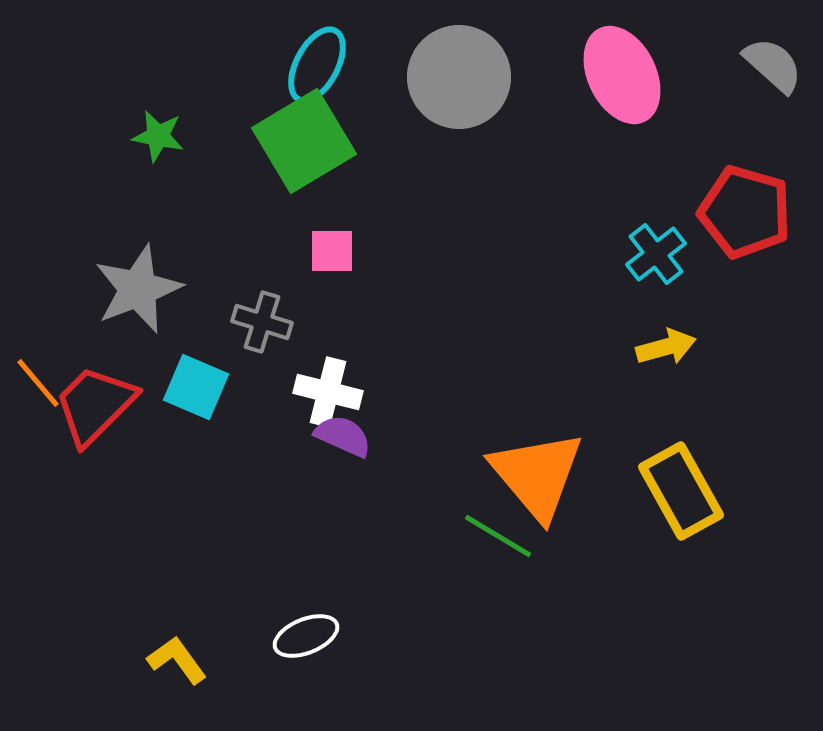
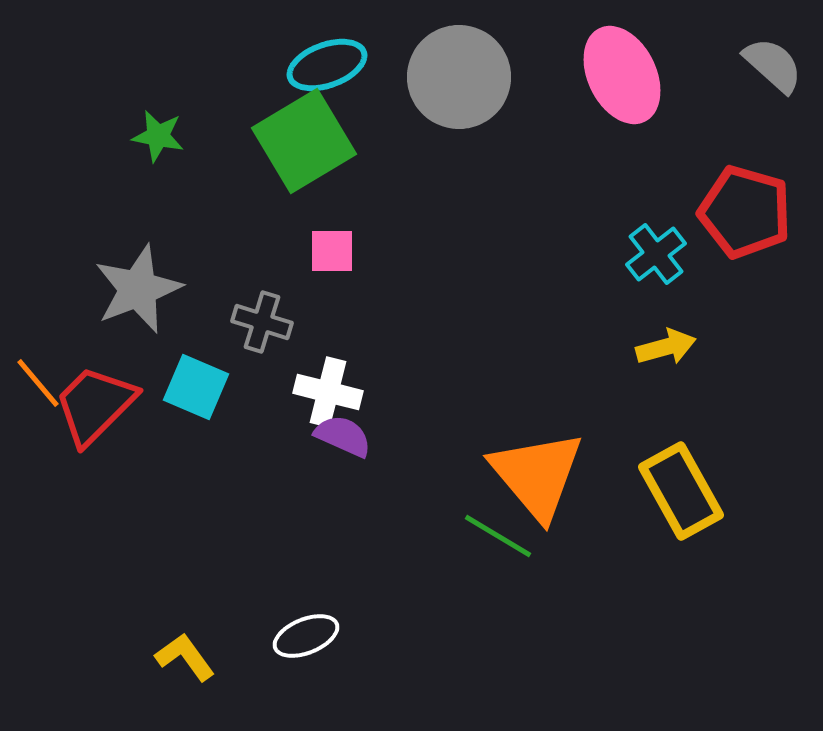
cyan ellipse: moved 10 px right; rotated 42 degrees clockwise
yellow L-shape: moved 8 px right, 3 px up
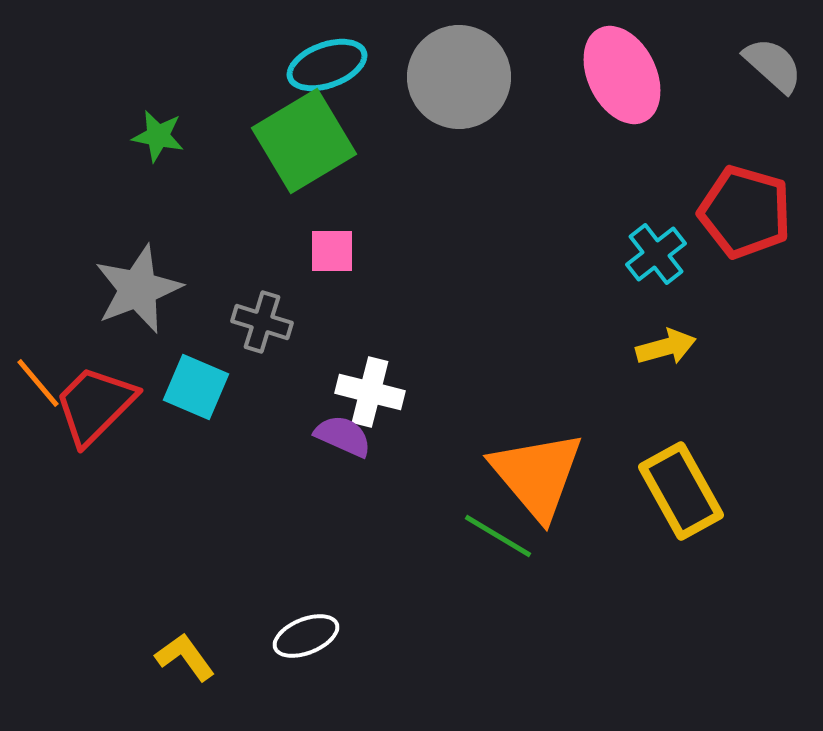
white cross: moved 42 px right
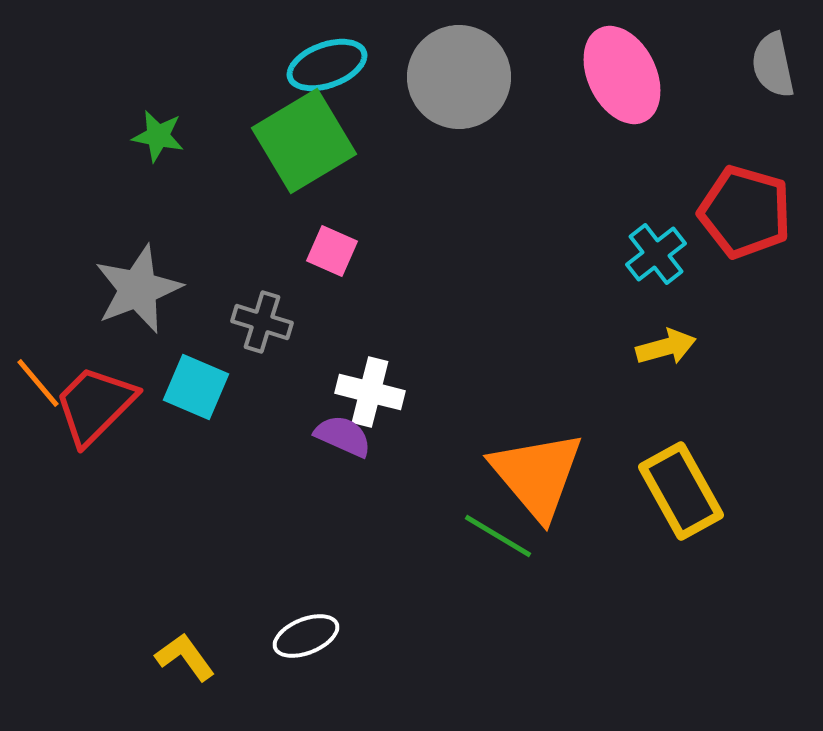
gray semicircle: rotated 144 degrees counterclockwise
pink square: rotated 24 degrees clockwise
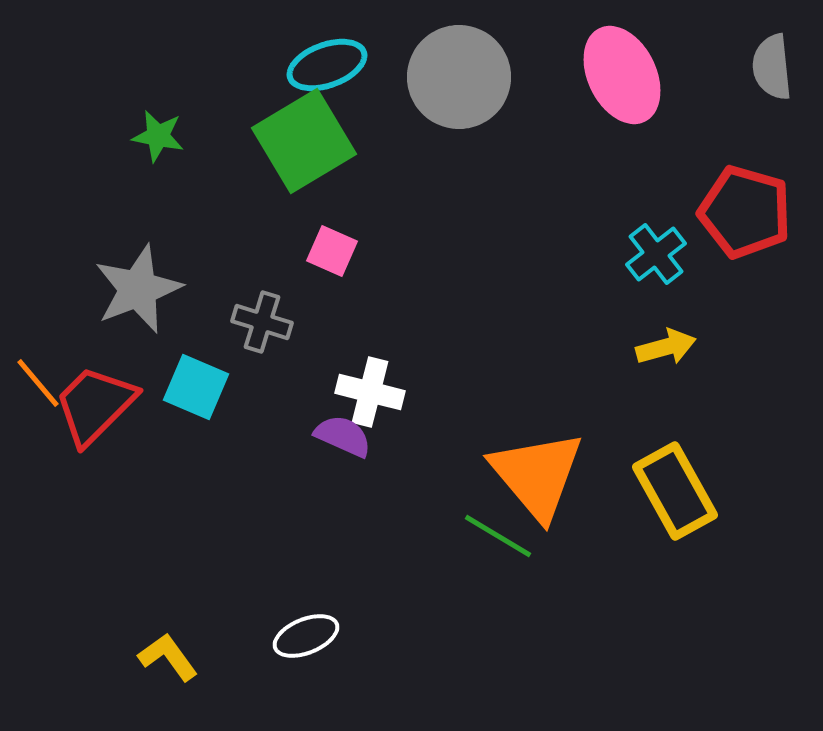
gray semicircle: moved 1 px left, 2 px down; rotated 6 degrees clockwise
yellow rectangle: moved 6 px left
yellow L-shape: moved 17 px left
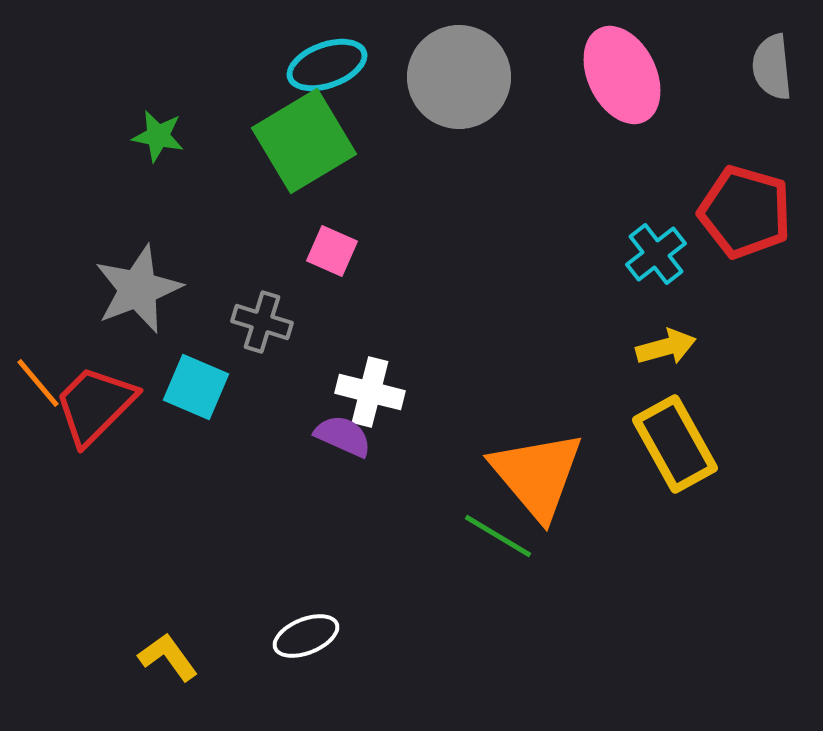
yellow rectangle: moved 47 px up
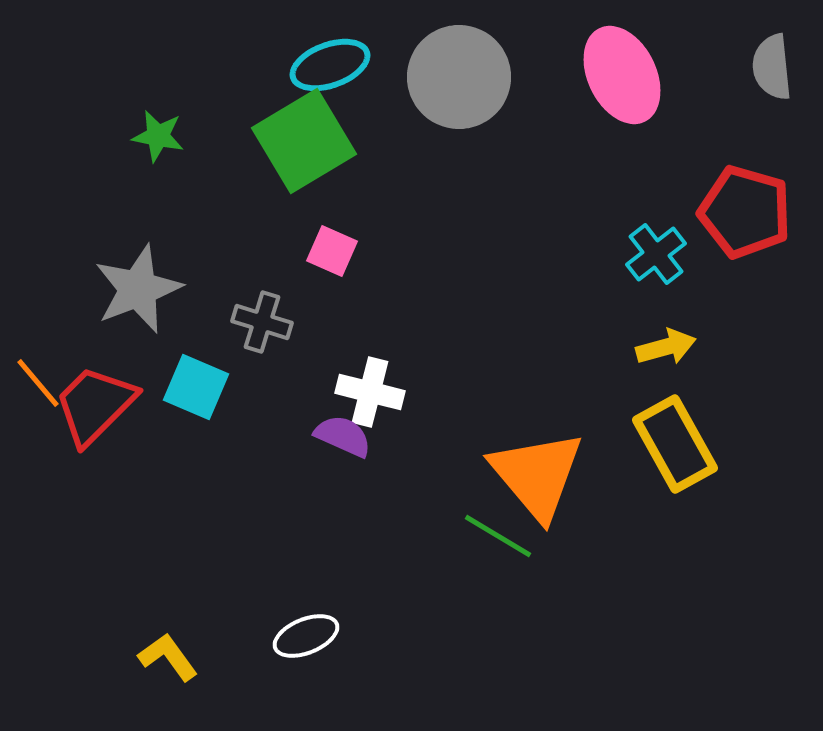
cyan ellipse: moved 3 px right
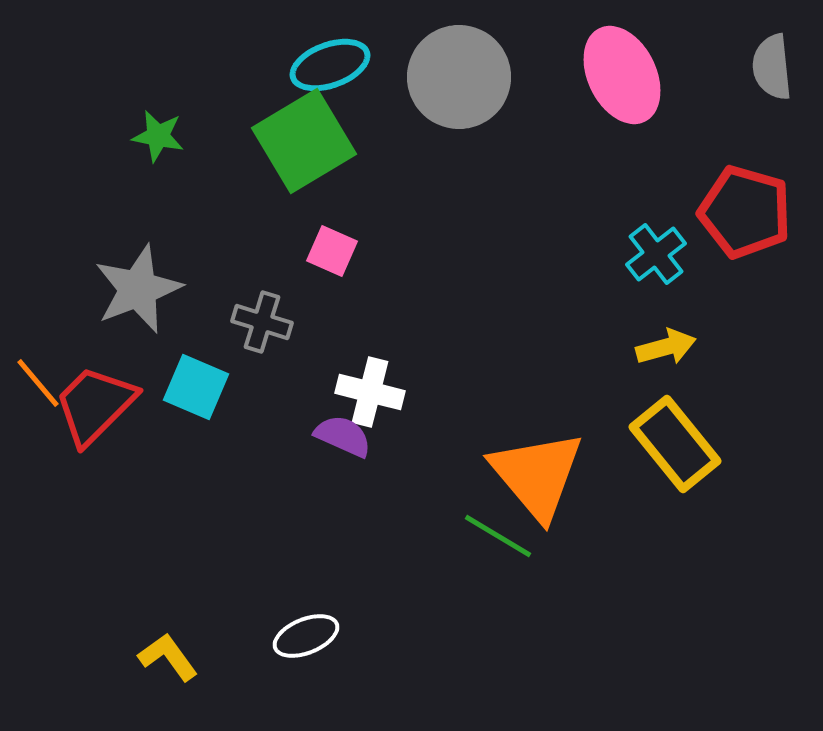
yellow rectangle: rotated 10 degrees counterclockwise
